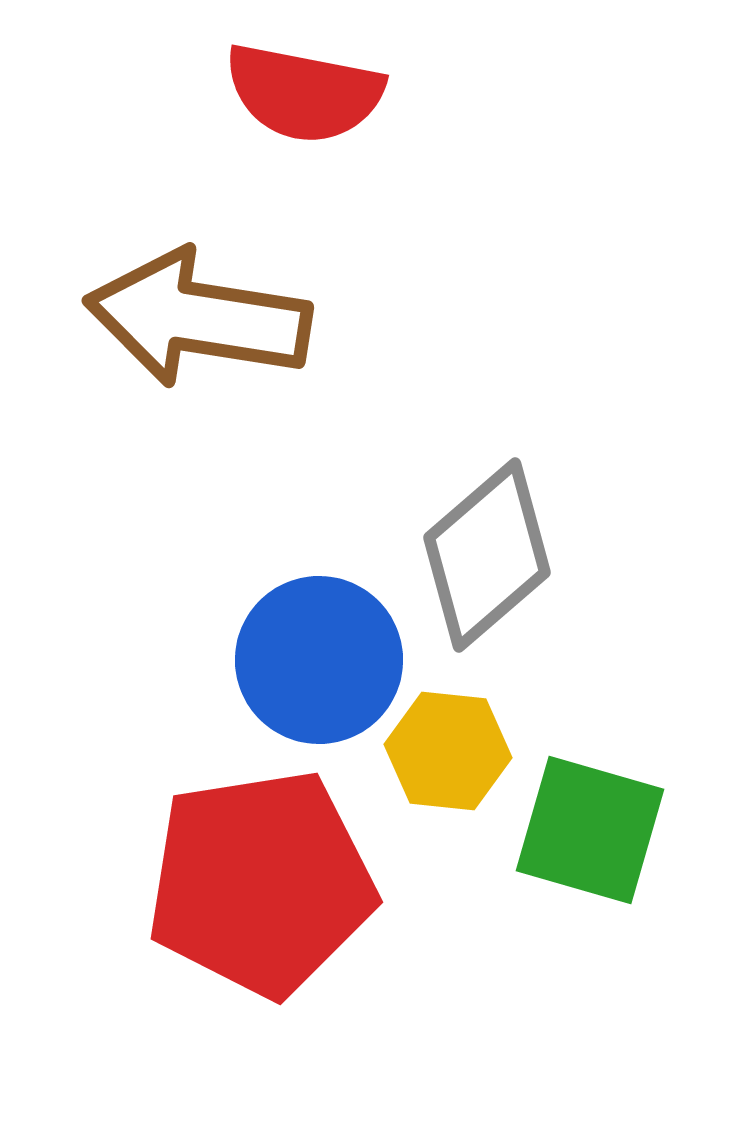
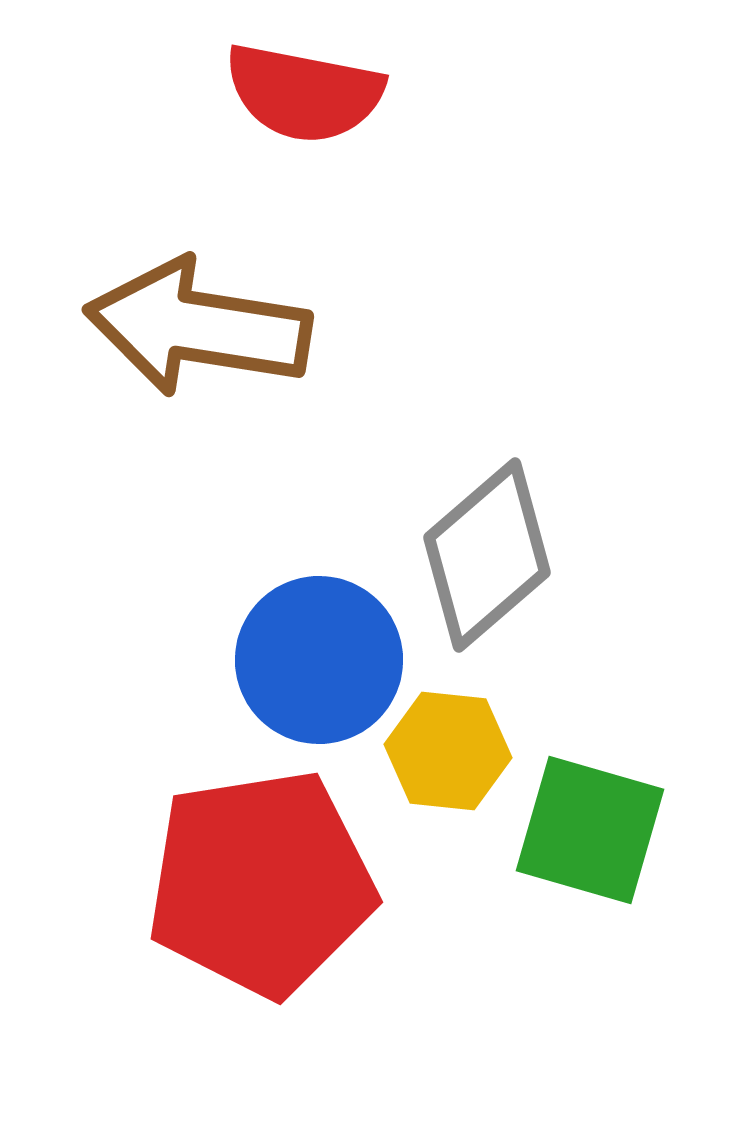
brown arrow: moved 9 px down
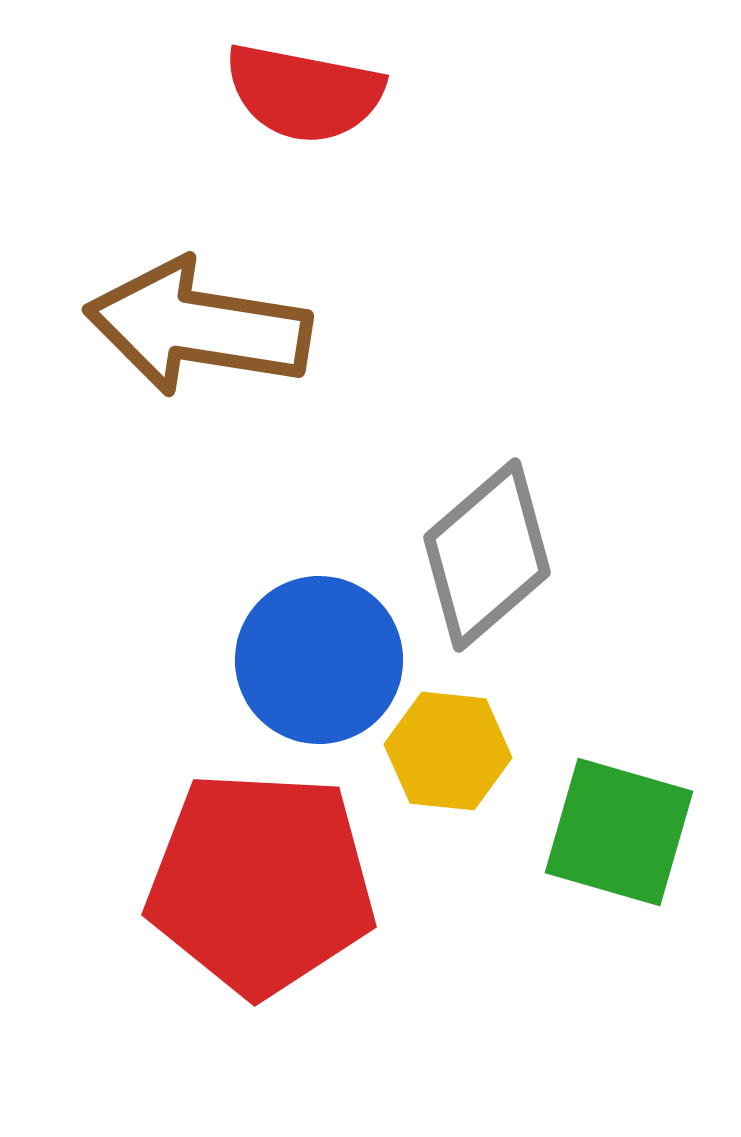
green square: moved 29 px right, 2 px down
red pentagon: rotated 12 degrees clockwise
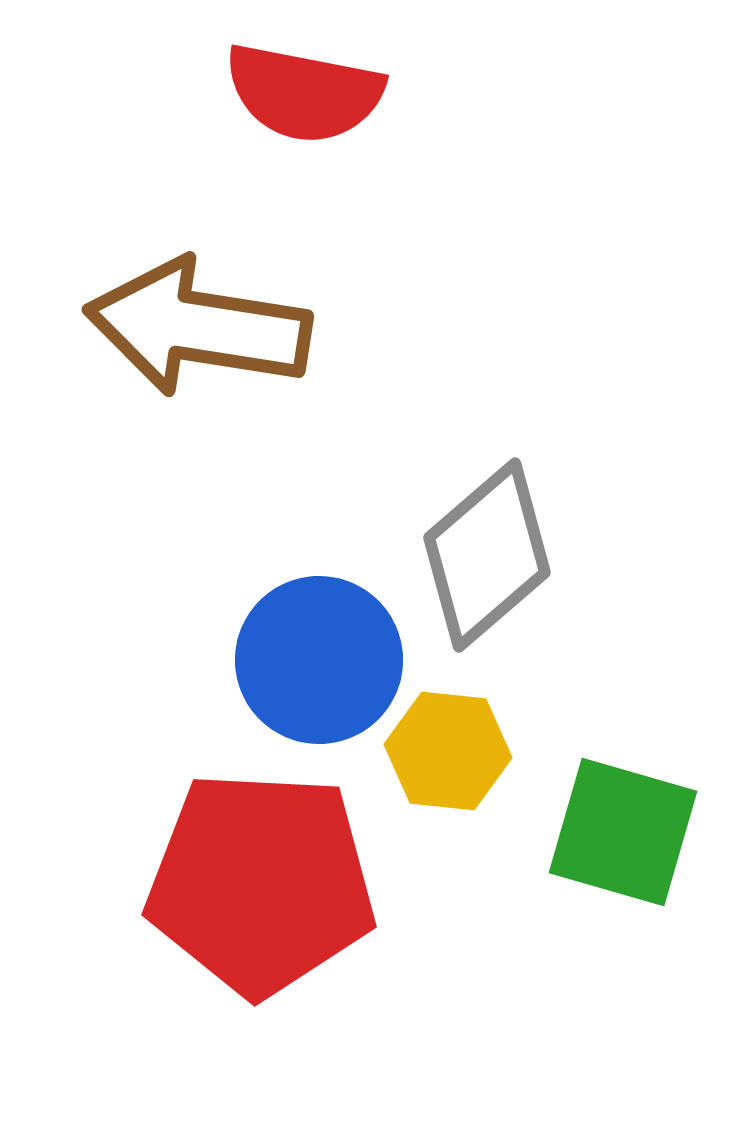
green square: moved 4 px right
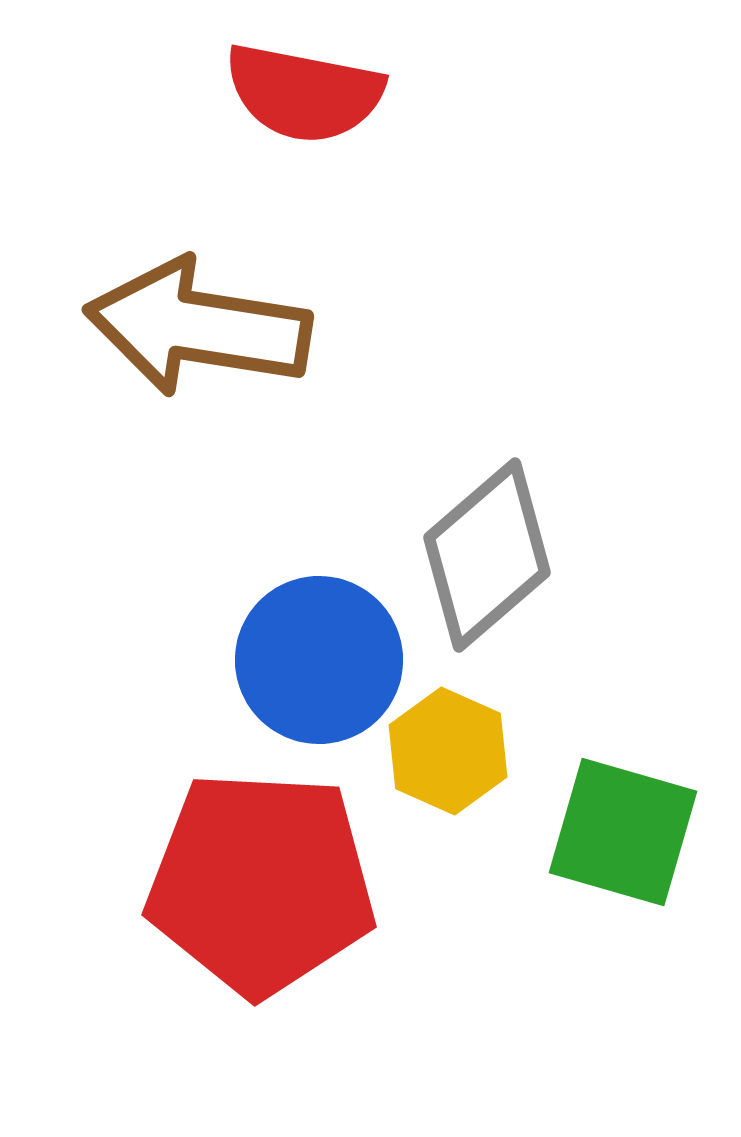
yellow hexagon: rotated 18 degrees clockwise
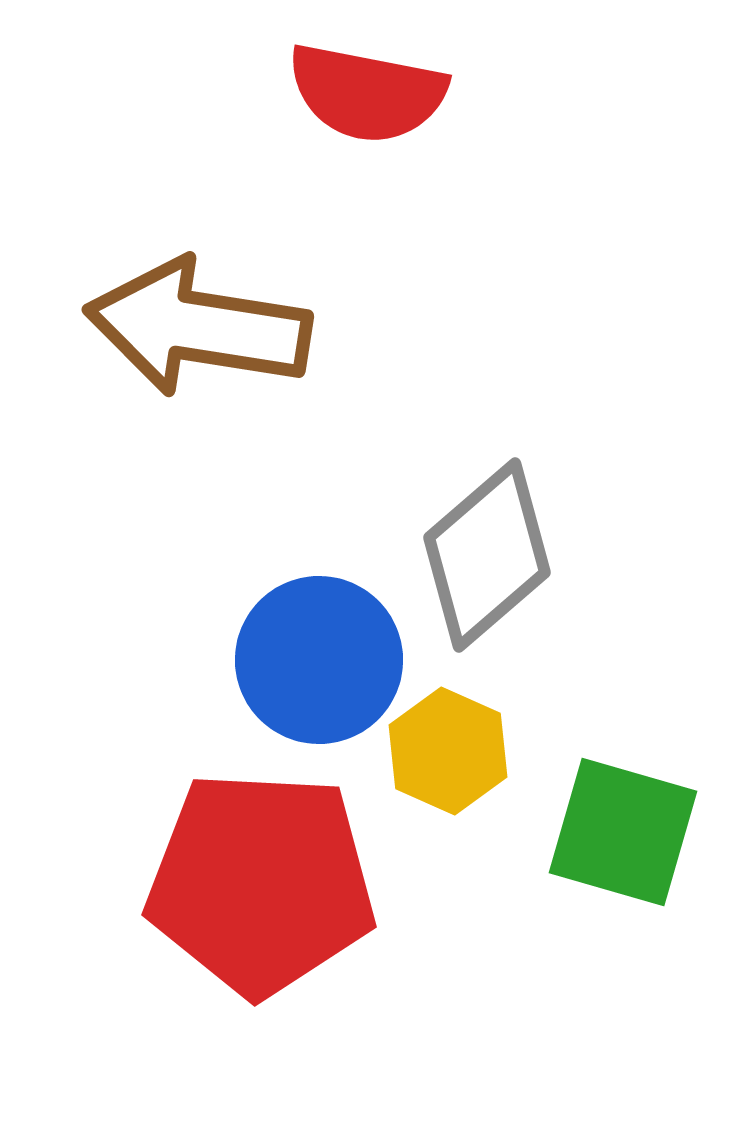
red semicircle: moved 63 px right
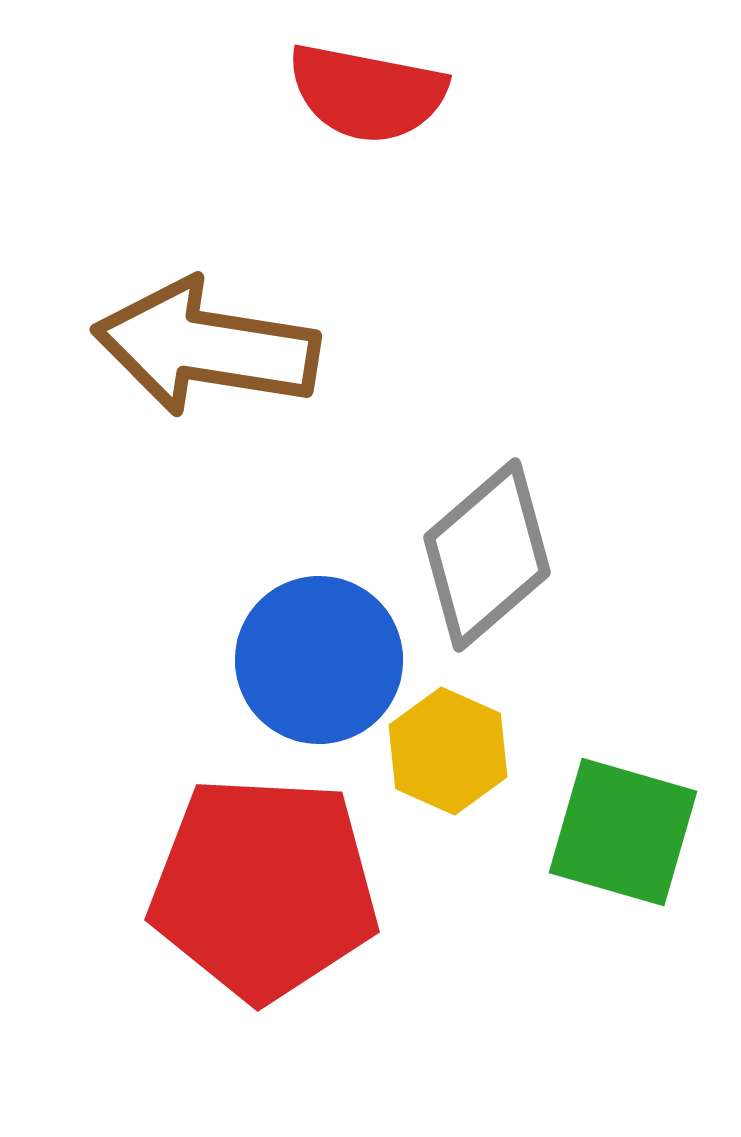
brown arrow: moved 8 px right, 20 px down
red pentagon: moved 3 px right, 5 px down
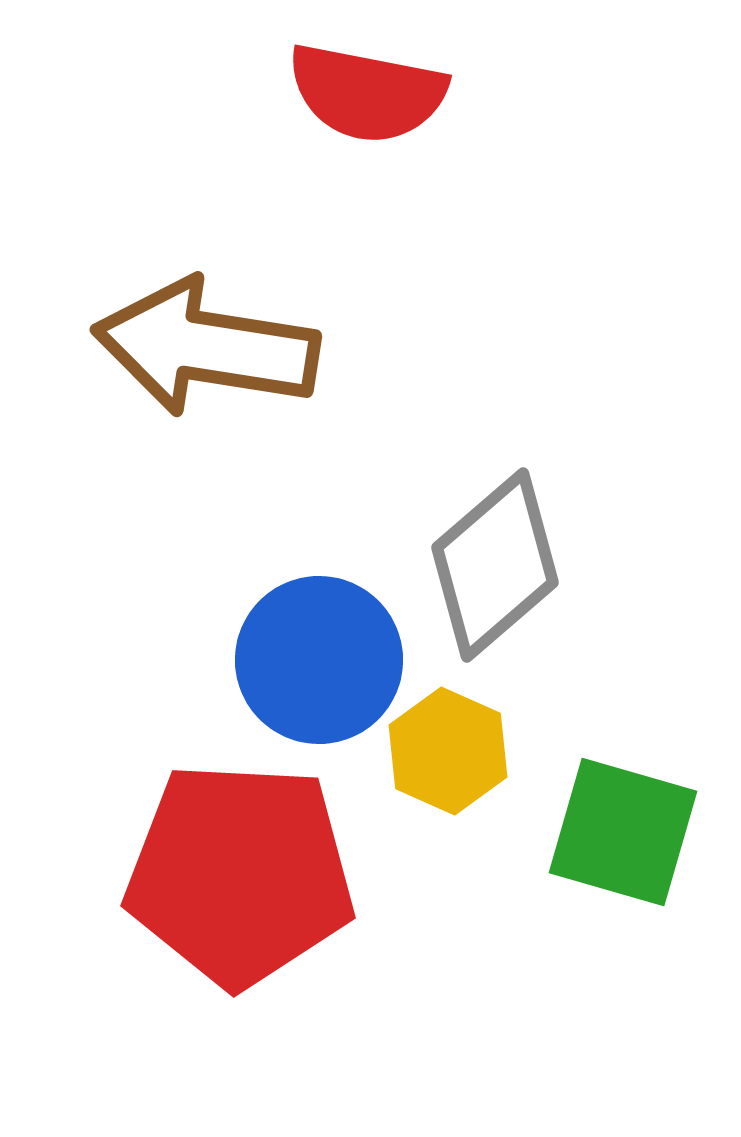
gray diamond: moved 8 px right, 10 px down
red pentagon: moved 24 px left, 14 px up
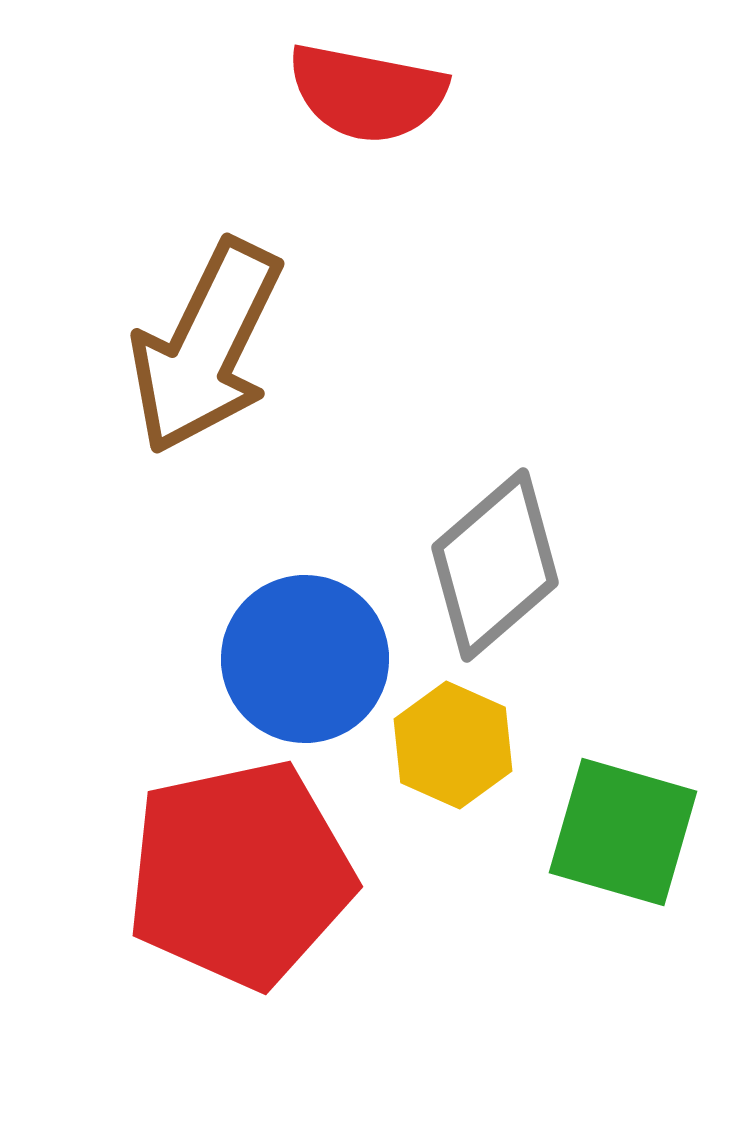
brown arrow: rotated 73 degrees counterclockwise
blue circle: moved 14 px left, 1 px up
yellow hexagon: moved 5 px right, 6 px up
red pentagon: rotated 15 degrees counterclockwise
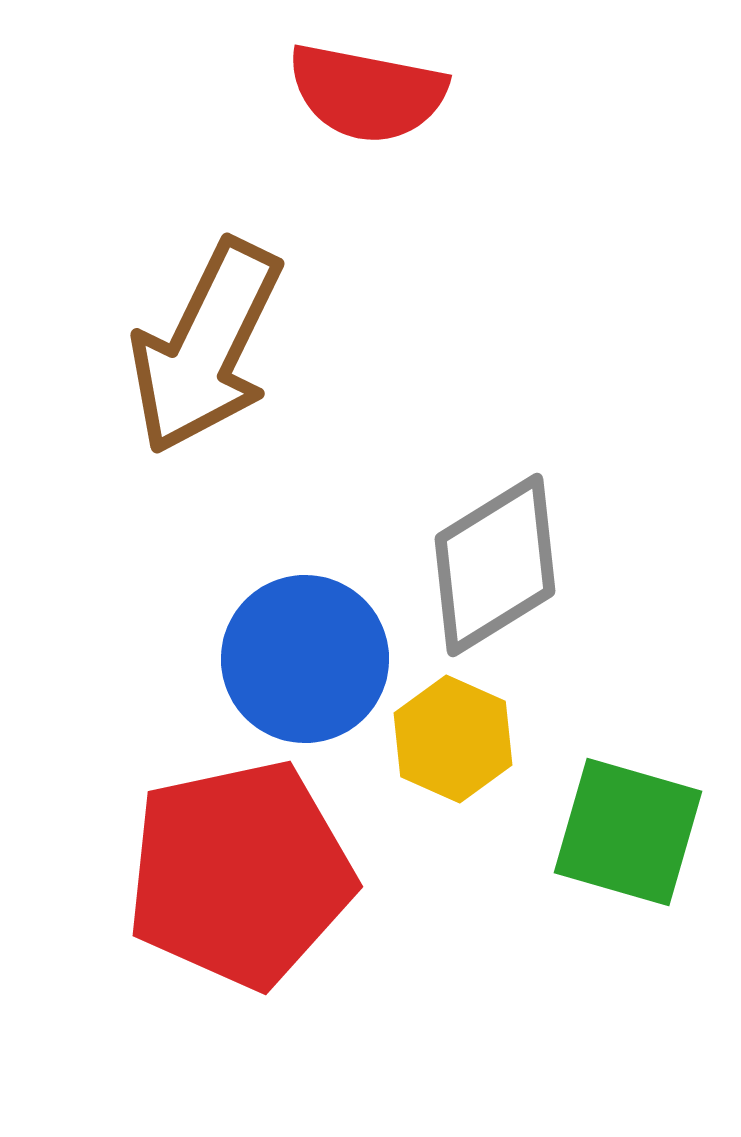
gray diamond: rotated 9 degrees clockwise
yellow hexagon: moved 6 px up
green square: moved 5 px right
